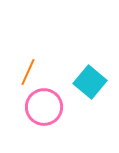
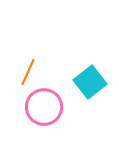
cyan square: rotated 12 degrees clockwise
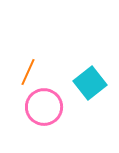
cyan square: moved 1 px down
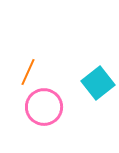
cyan square: moved 8 px right
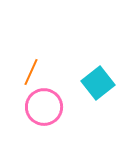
orange line: moved 3 px right
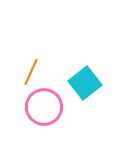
cyan square: moved 13 px left
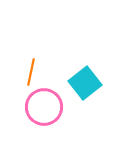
orange line: rotated 12 degrees counterclockwise
